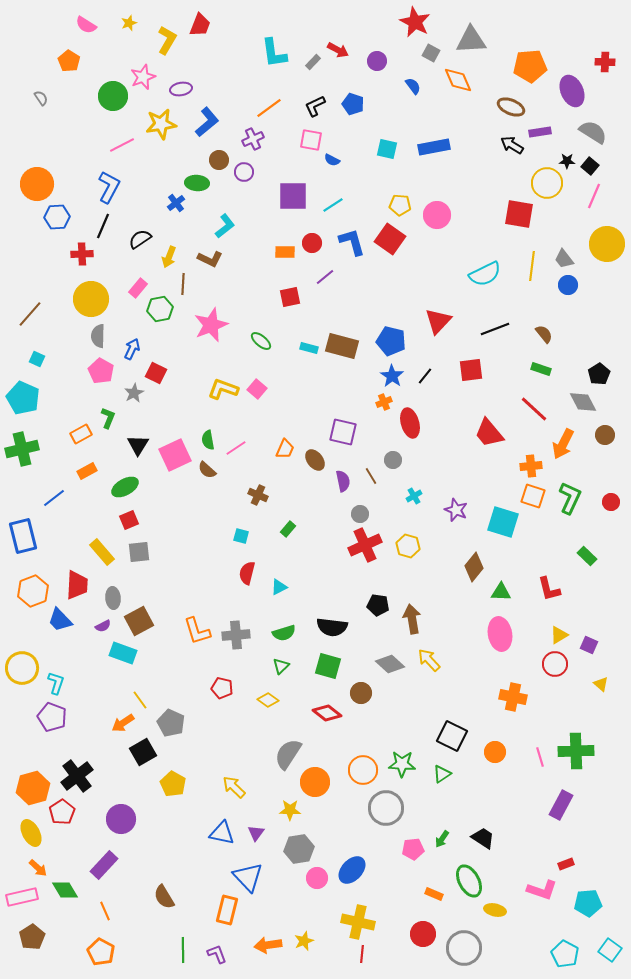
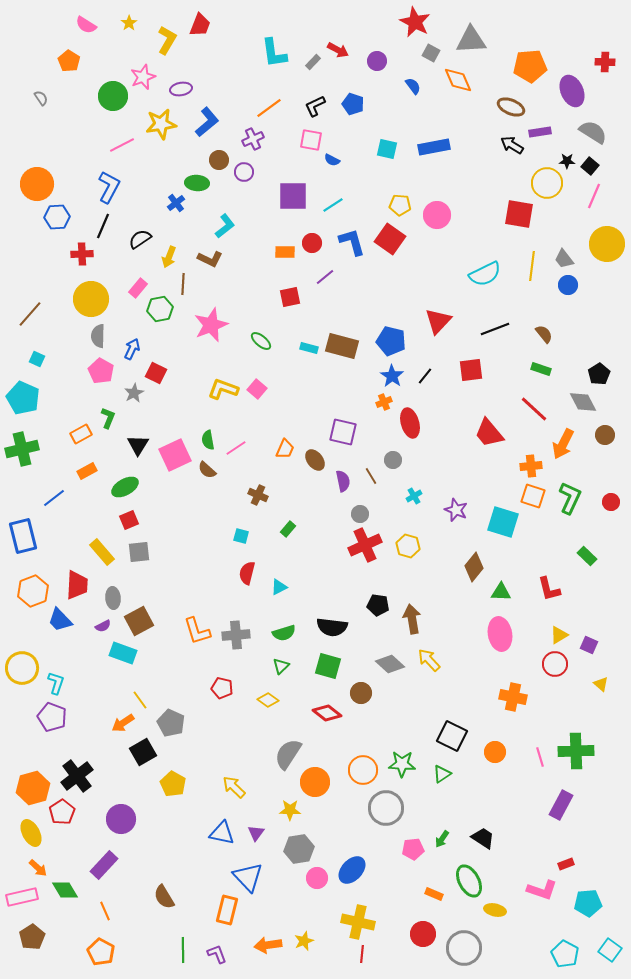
yellow star at (129, 23): rotated 14 degrees counterclockwise
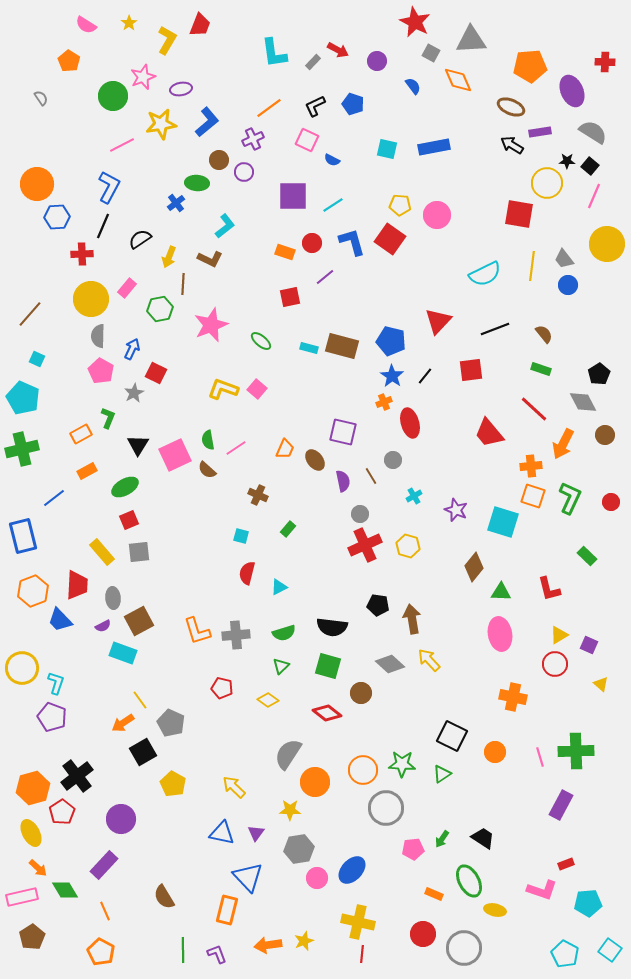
pink square at (311, 140): moved 4 px left; rotated 15 degrees clockwise
orange rectangle at (285, 252): rotated 18 degrees clockwise
pink rectangle at (138, 288): moved 11 px left
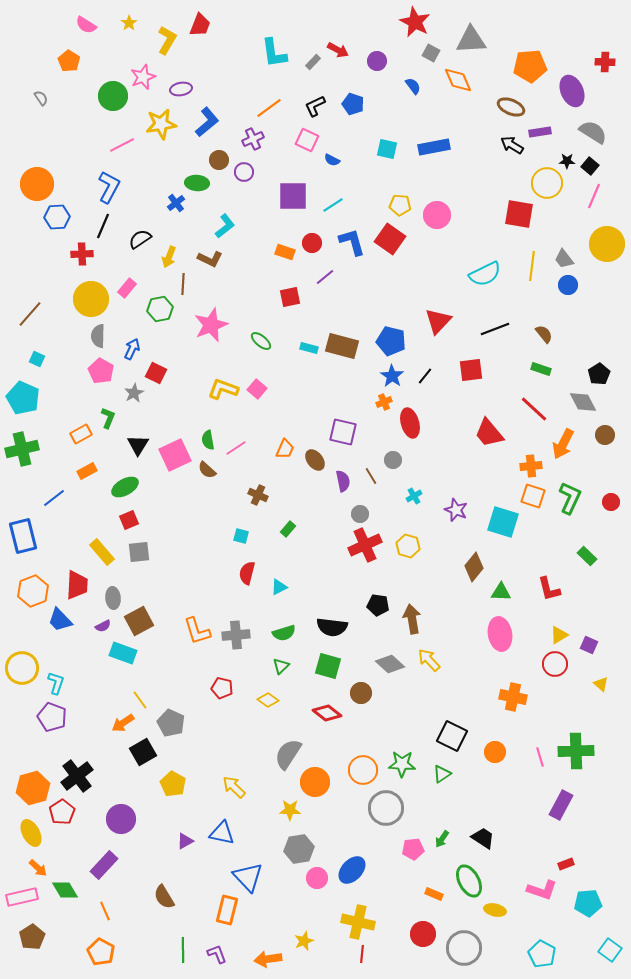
purple triangle at (256, 833): moved 71 px left, 8 px down; rotated 24 degrees clockwise
orange arrow at (268, 945): moved 14 px down
cyan pentagon at (565, 954): moved 23 px left
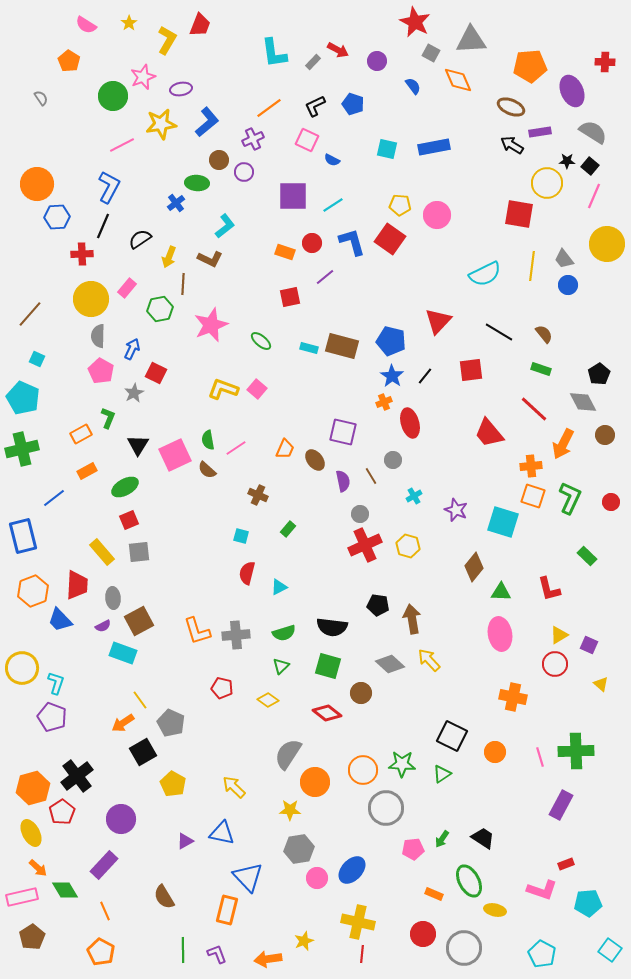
black line at (495, 329): moved 4 px right, 3 px down; rotated 52 degrees clockwise
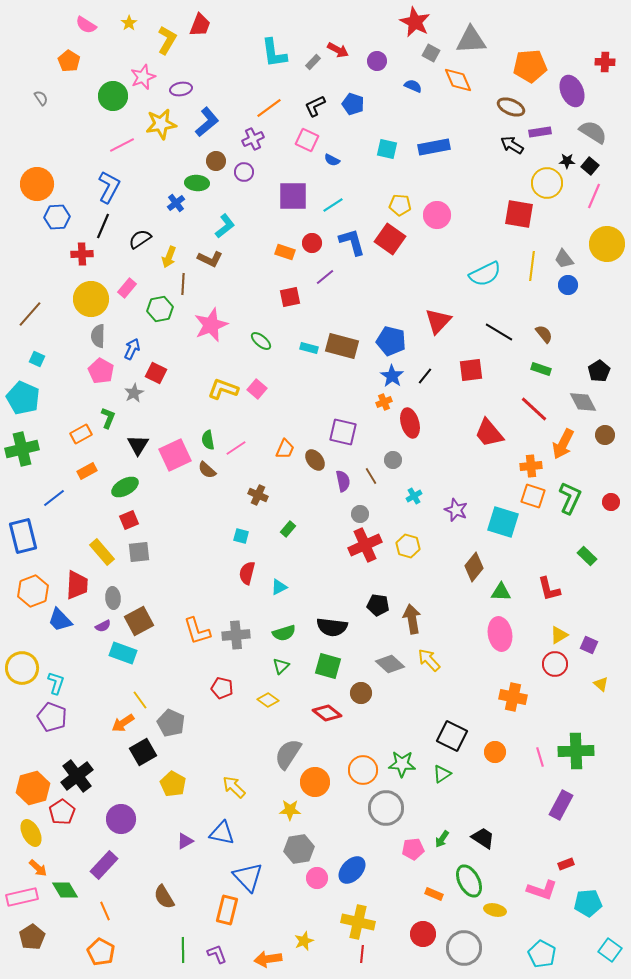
blue semicircle at (413, 86): rotated 30 degrees counterclockwise
brown circle at (219, 160): moved 3 px left, 1 px down
black pentagon at (599, 374): moved 3 px up
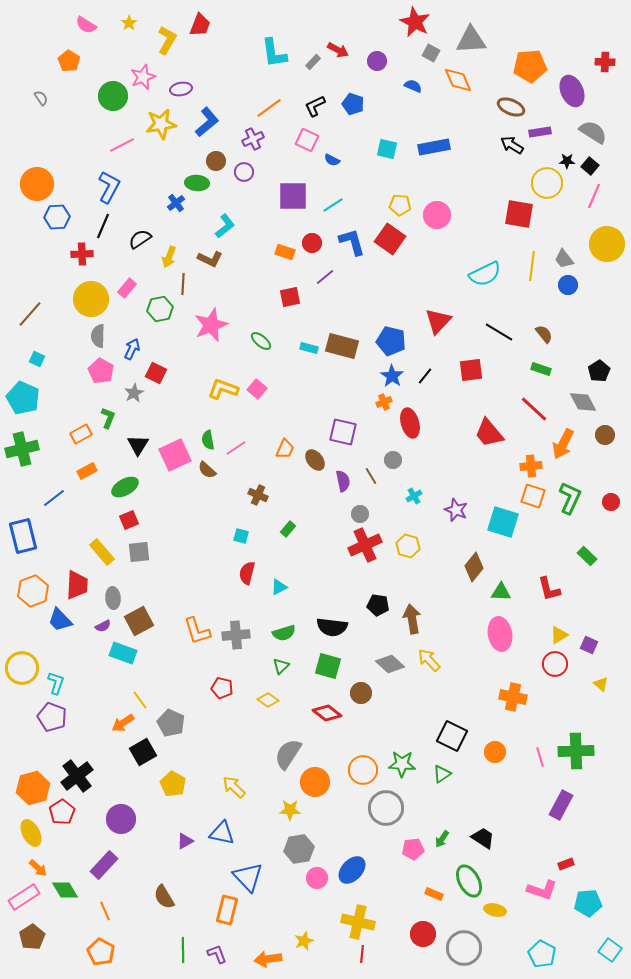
pink rectangle at (22, 897): moved 2 px right; rotated 20 degrees counterclockwise
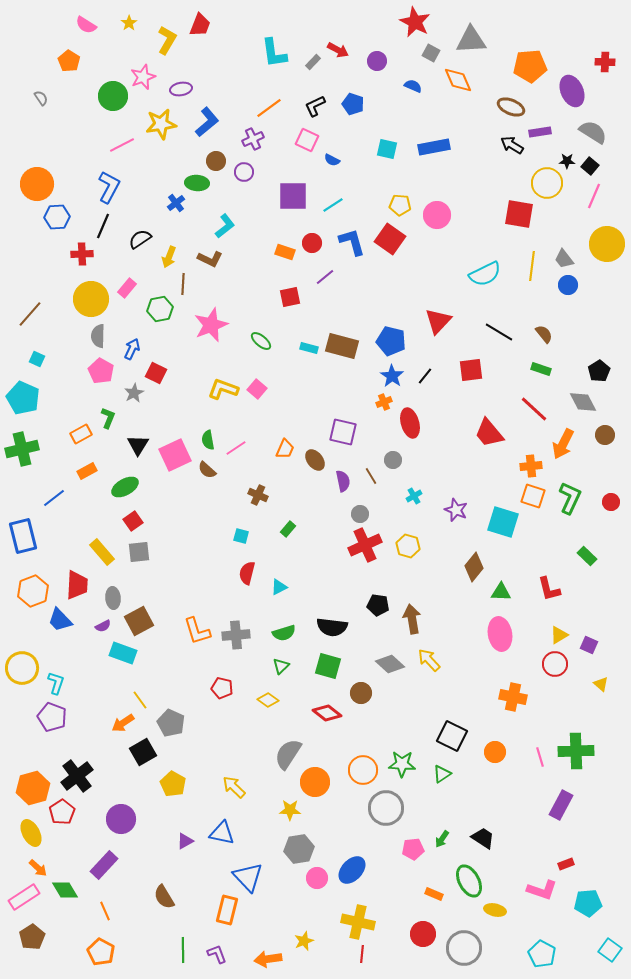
red square at (129, 520): moved 4 px right, 1 px down; rotated 12 degrees counterclockwise
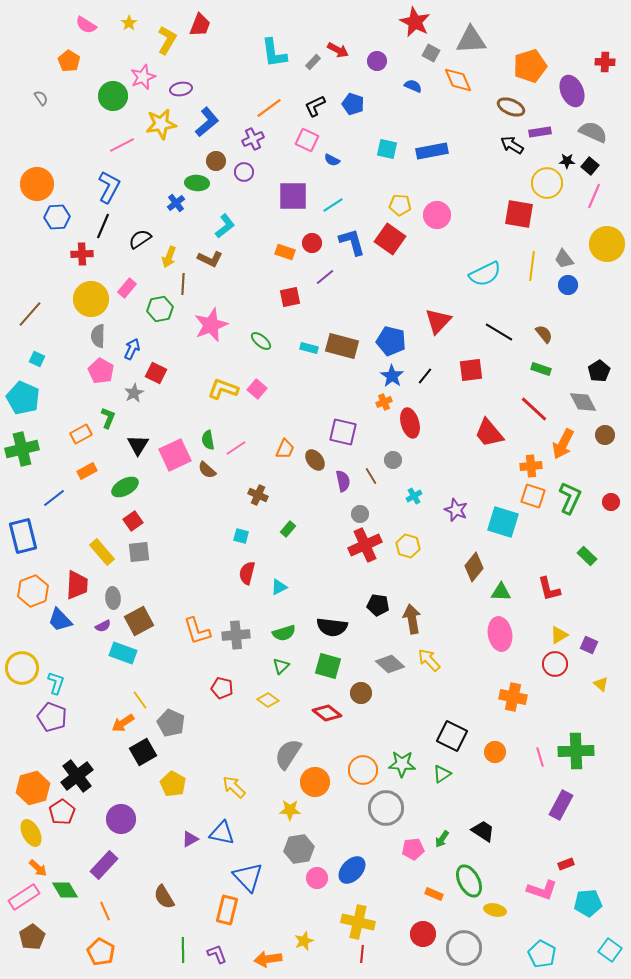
orange pentagon at (530, 66): rotated 12 degrees counterclockwise
gray semicircle at (593, 132): rotated 8 degrees counterclockwise
blue rectangle at (434, 147): moved 2 px left, 4 px down
black trapezoid at (483, 838): moved 7 px up
purple triangle at (185, 841): moved 5 px right, 2 px up
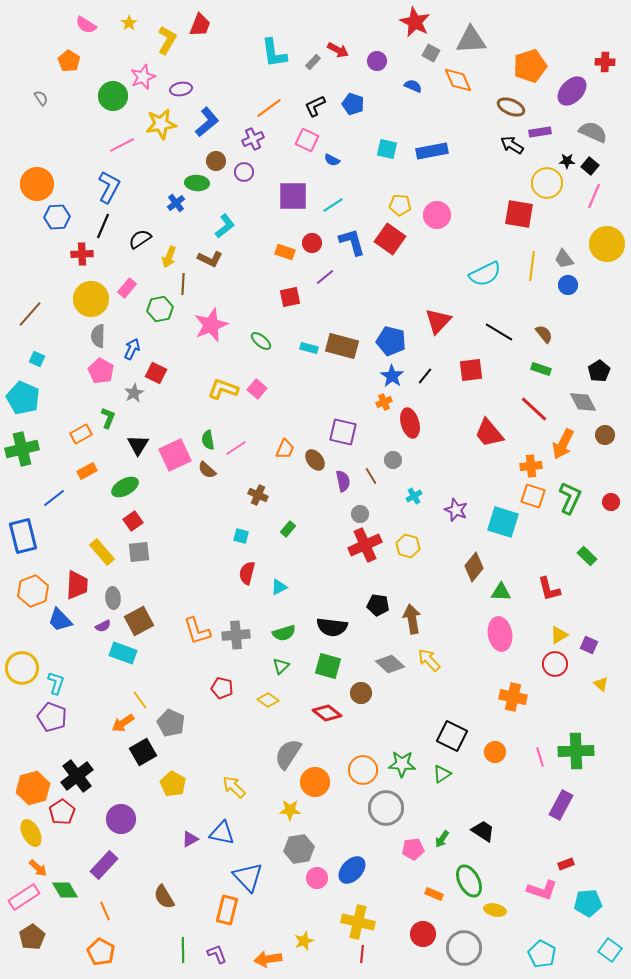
purple ellipse at (572, 91): rotated 68 degrees clockwise
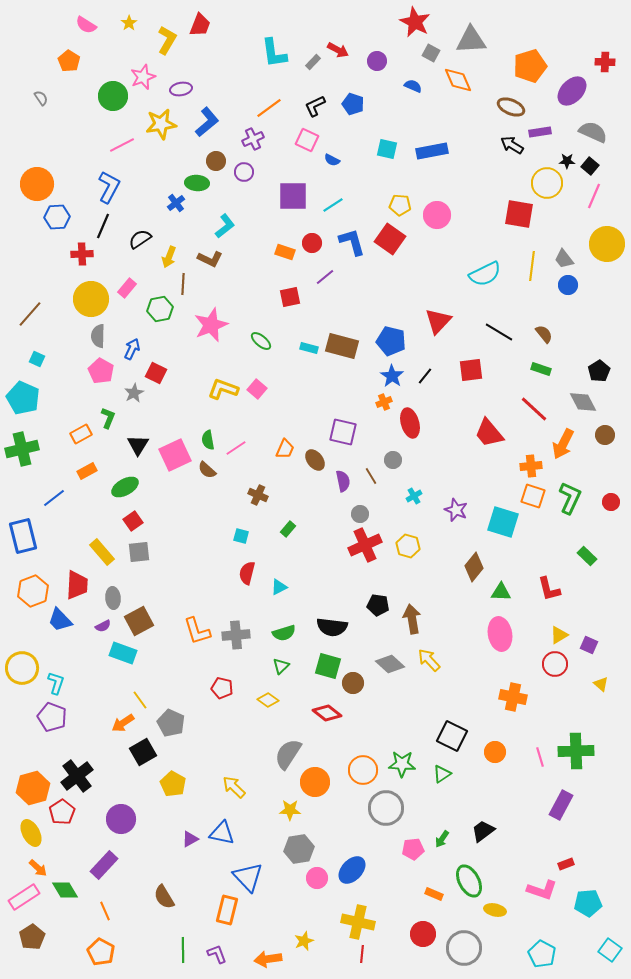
brown circle at (361, 693): moved 8 px left, 10 px up
black trapezoid at (483, 831): rotated 70 degrees counterclockwise
